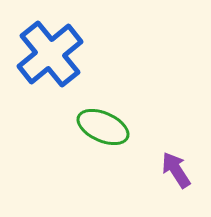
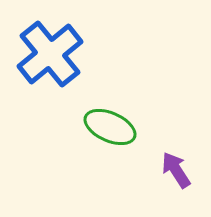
green ellipse: moved 7 px right
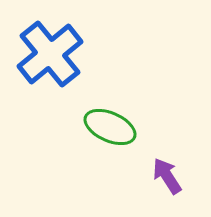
purple arrow: moved 9 px left, 6 px down
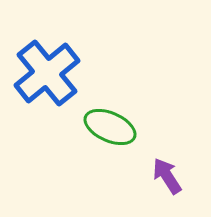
blue cross: moved 3 px left, 19 px down
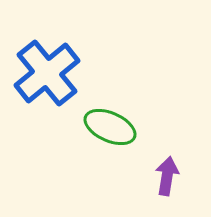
purple arrow: rotated 42 degrees clockwise
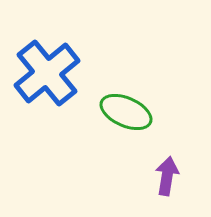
green ellipse: moved 16 px right, 15 px up
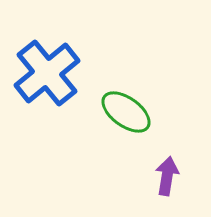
green ellipse: rotated 12 degrees clockwise
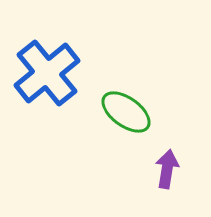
purple arrow: moved 7 px up
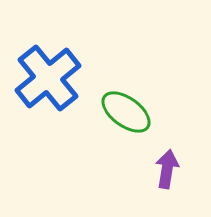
blue cross: moved 1 px right, 5 px down
